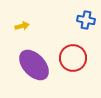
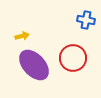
yellow arrow: moved 10 px down
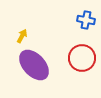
yellow arrow: rotated 48 degrees counterclockwise
red circle: moved 9 px right
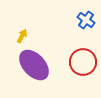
blue cross: rotated 24 degrees clockwise
red circle: moved 1 px right, 4 px down
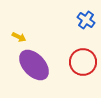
yellow arrow: moved 3 px left, 1 px down; rotated 88 degrees clockwise
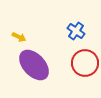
blue cross: moved 10 px left, 11 px down
red circle: moved 2 px right, 1 px down
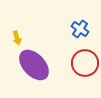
blue cross: moved 4 px right, 2 px up
yellow arrow: moved 2 px left, 1 px down; rotated 48 degrees clockwise
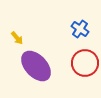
yellow arrow: rotated 24 degrees counterclockwise
purple ellipse: moved 2 px right, 1 px down
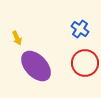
yellow arrow: rotated 16 degrees clockwise
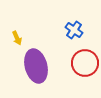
blue cross: moved 6 px left, 1 px down
purple ellipse: rotated 28 degrees clockwise
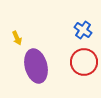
blue cross: moved 9 px right
red circle: moved 1 px left, 1 px up
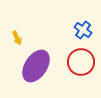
red circle: moved 3 px left
purple ellipse: rotated 48 degrees clockwise
